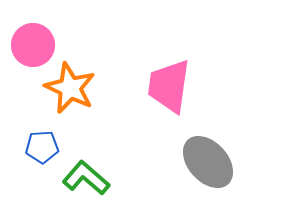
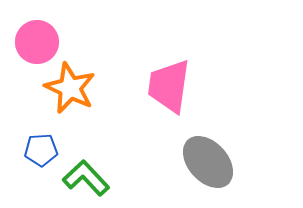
pink circle: moved 4 px right, 3 px up
blue pentagon: moved 1 px left, 3 px down
green L-shape: rotated 6 degrees clockwise
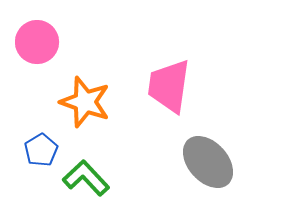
orange star: moved 15 px right, 14 px down; rotated 6 degrees counterclockwise
blue pentagon: rotated 28 degrees counterclockwise
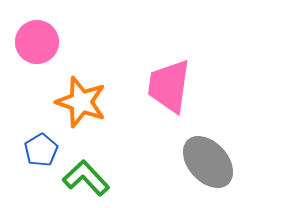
orange star: moved 4 px left
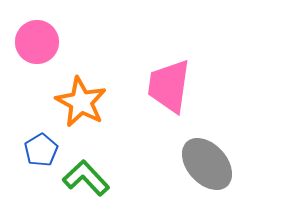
orange star: rotated 9 degrees clockwise
gray ellipse: moved 1 px left, 2 px down
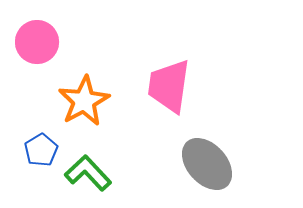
orange star: moved 3 px right, 1 px up; rotated 15 degrees clockwise
green L-shape: moved 2 px right, 5 px up
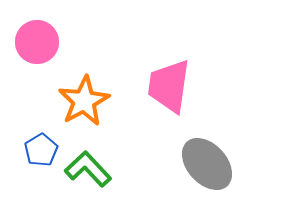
green L-shape: moved 4 px up
